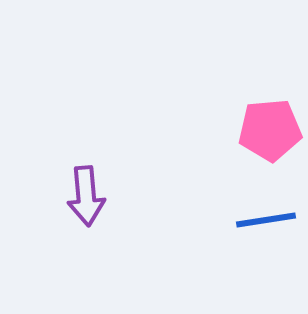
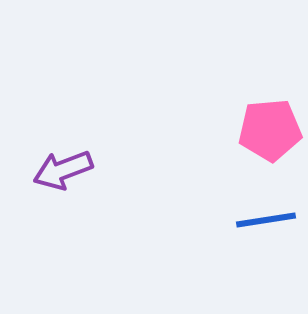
purple arrow: moved 23 px left, 26 px up; rotated 74 degrees clockwise
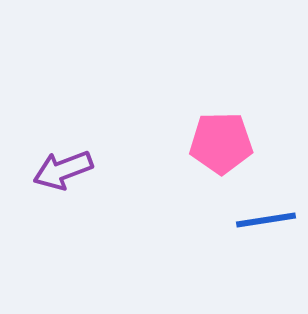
pink pentagon: moved 49 px left, 13 px down; rotated 4 degrees clockwise
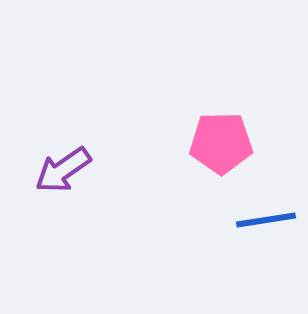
purple arrow: rotated 14 degrees counterclockwise
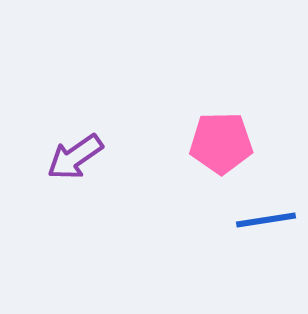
purple arrow: moved 12 px right, 13 px up
